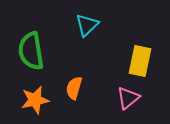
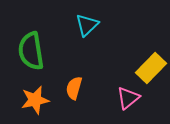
yellow rectangle: moved 11 px right, 7 px down; rotated 32 degrees clockwise
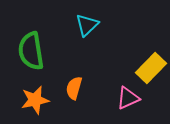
pink triangle: rotated 15 degrees clockwise
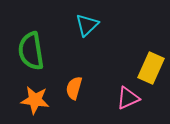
yellow rectangle: rotated 20 degrees counterclockwise
orange star: rotated 20 degrees clockwise
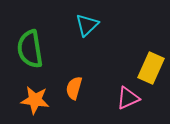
green semicircle: moved 1 px left, 2 px up
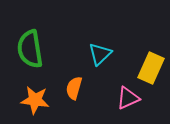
cyan triangle: moved 13 px right, 29 px down
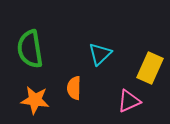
yellow rectangle: moved 1 px left
orange semicircle: rotated 15 degrees counterclockwise
pink triangle: moved 1 px right, 3 px down
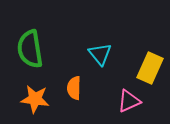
cyan triangle: rotated 25 degrees counterclockwise
orange star: moved 1 px up
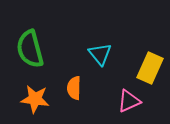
green semicircle: rotated 6 degrees counterclockwise
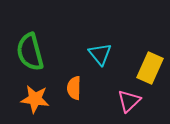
green semicircle: moved 3 px down
pink triangle: rotated 20 degrees counterclockwise
